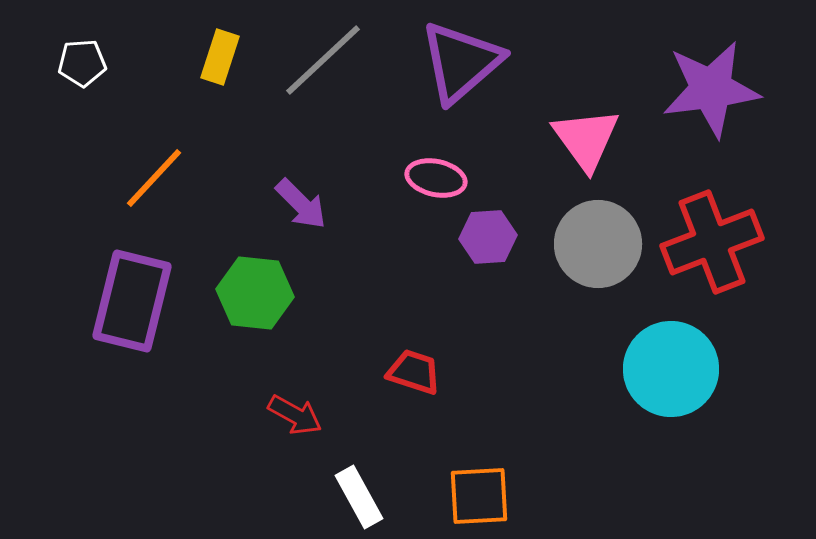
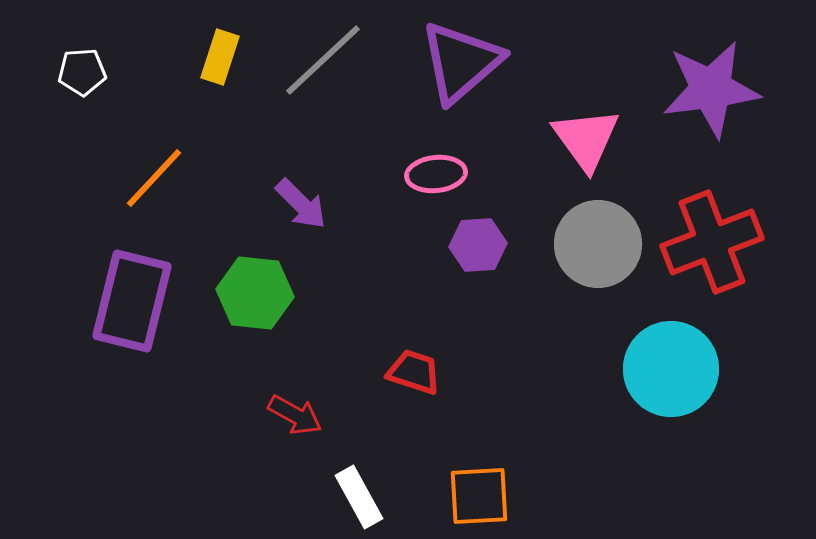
white pentagon: moved 9 px down
pink ellipse: moved 4 px up; rotated 18 degrees counterclockwise
purple hexagon: moved 10 px left, 8 px down
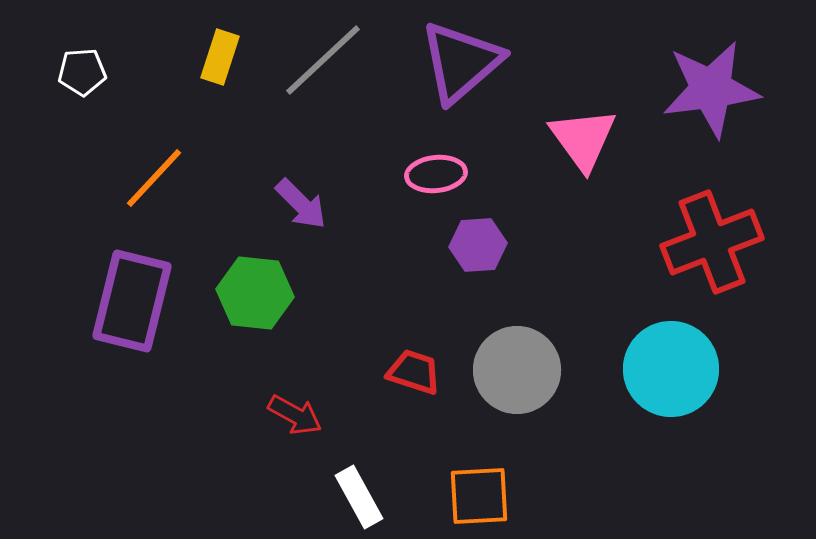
pink triangle: moved 3 px left
gray circle: moved 81 px left, 126 px down
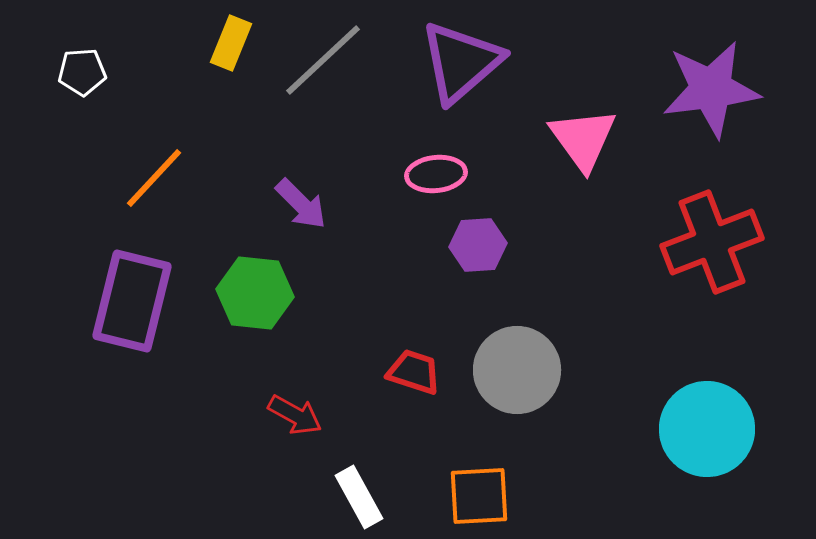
yellow rectangle: moved 11 px right, 14 px up; rotated 4 degrees clockwise
cyan circle: moved 36 px right, 60 px down
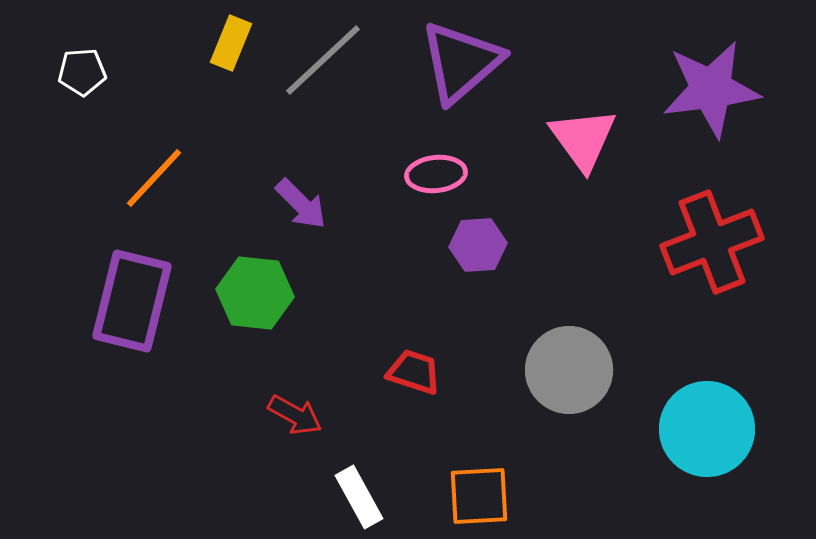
gray circle: moved 52 px right
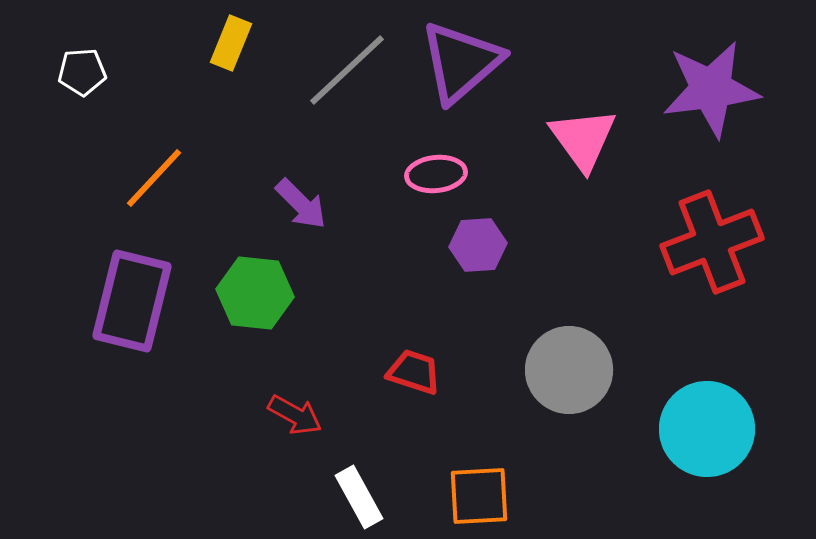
gray line: moved 24 px right, 10 px down
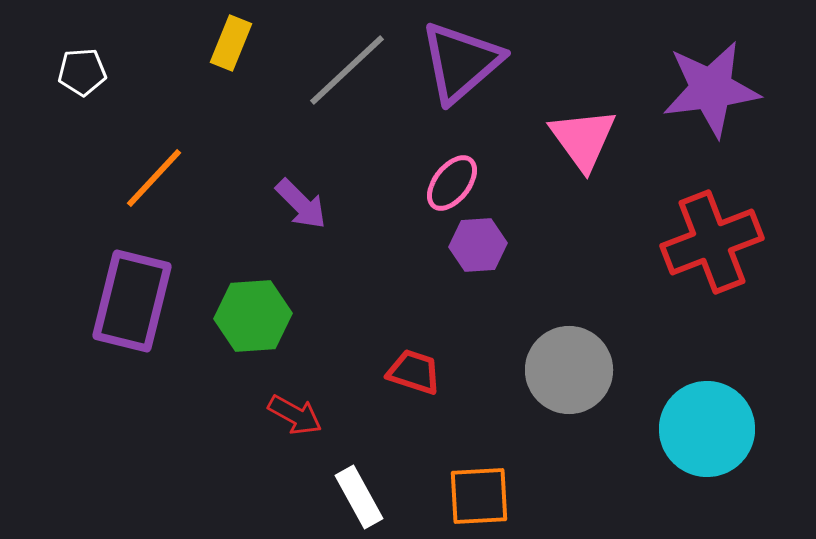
pink ellipse: moved 16 px right, 9 px down; rotated 46 degrees counterclockwise
green hexagon: moved 2 px left, 23 px down; rotated 10 degrees counterclockwise
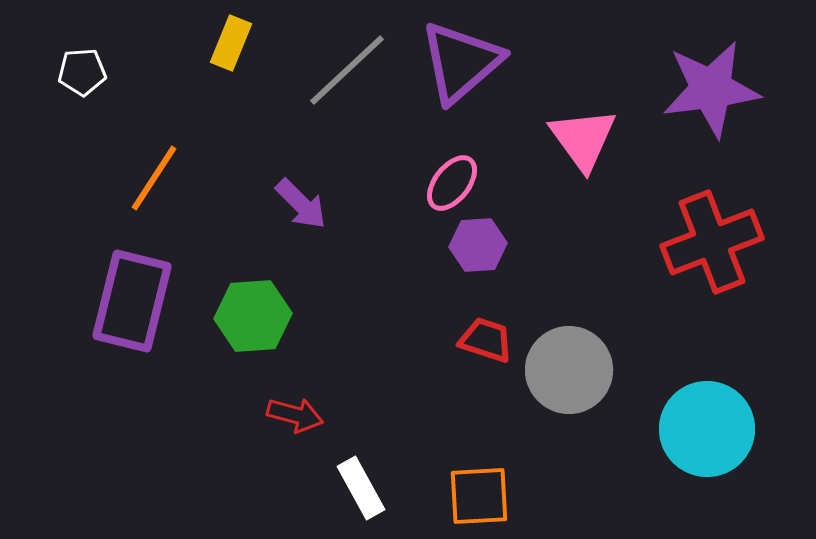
orange line: rotated 10 degrees counterclockwise
red trapezoid: moved 72 px right, 32 px up
red arrow: rotated 14 degrees counterclockwise
white rectangle: moved 2 px right, 9 px up
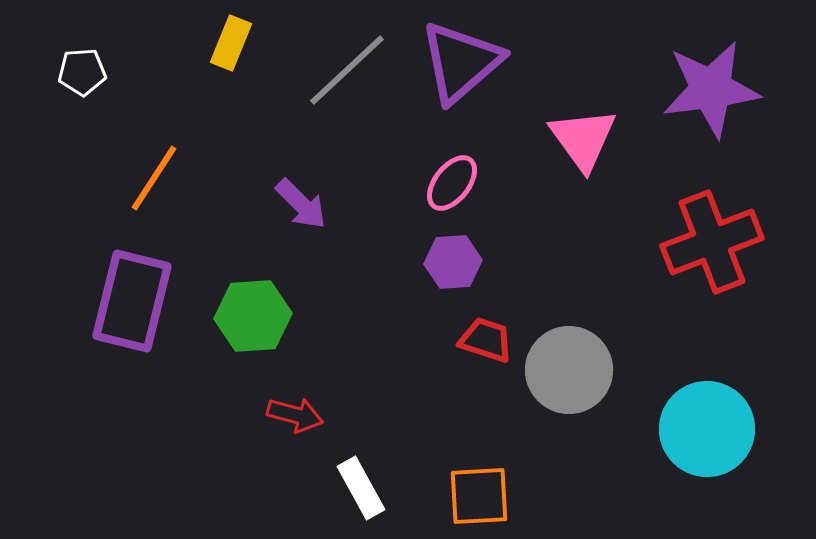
purple hexagon: moved 25 px left, 17 px down
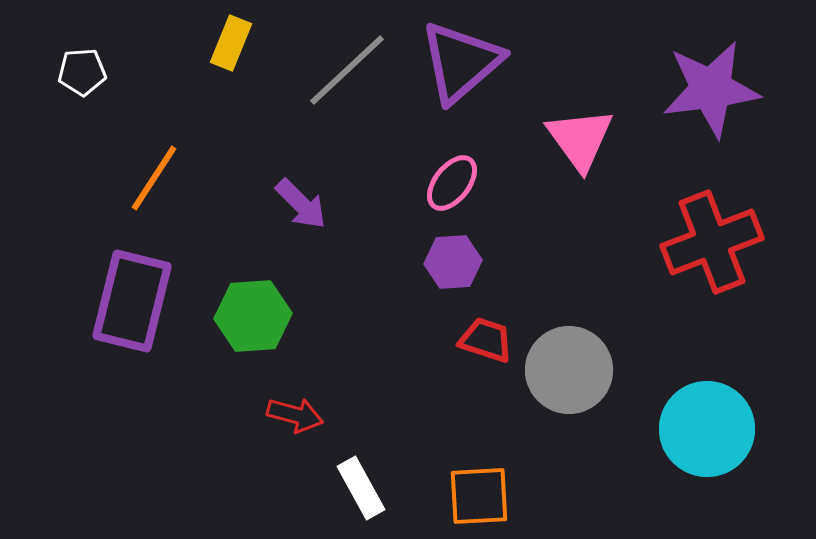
pink triangle: moved 3 px left
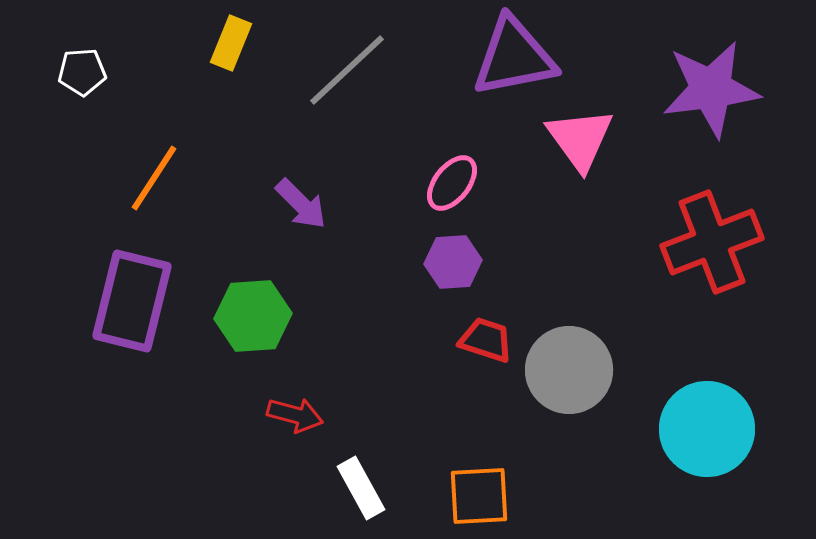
purple triangle: moved 53 px right, 5 px up; rotated 30 degrees clockwise
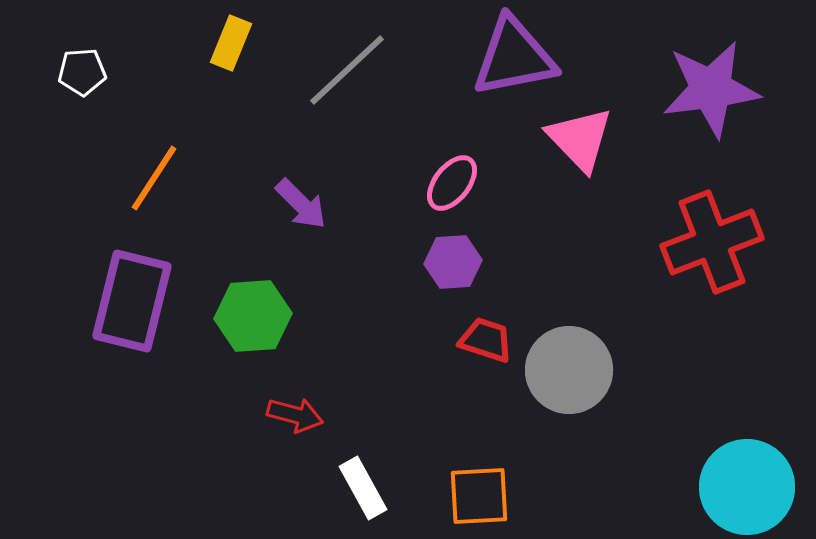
pink triangle: rotated 8 degrees counterclockwise
cyan circle: moved 40 px right, 58 px down
white rectangle: moved 2 px right
